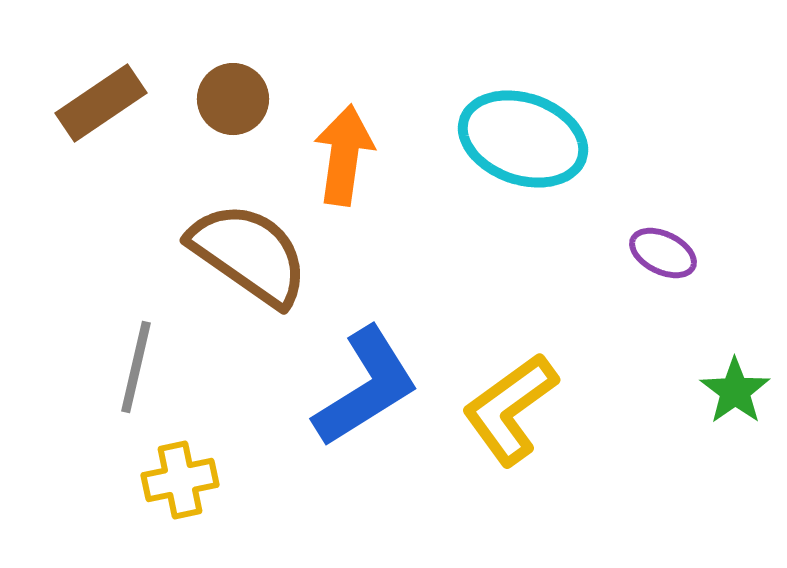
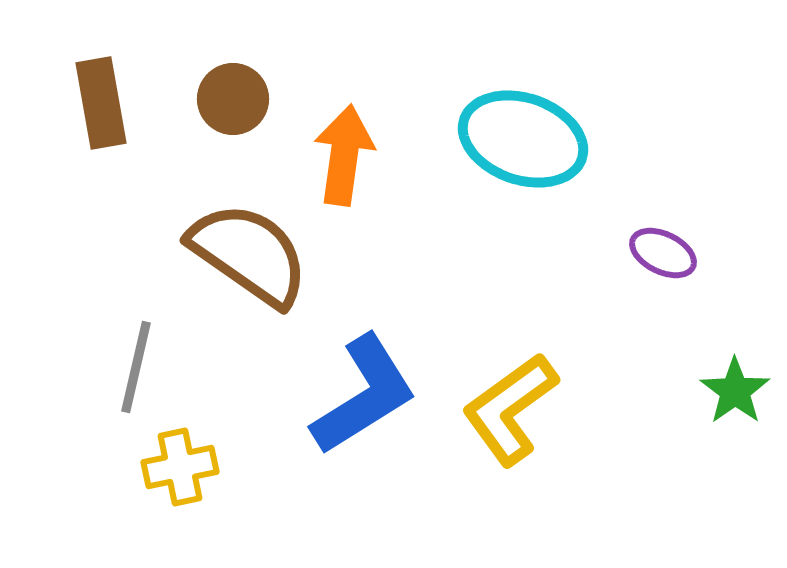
brown rectangle: rotated 66 degrees counterclockwise
blue L-shape: moved 2 px left, 8 px down
yellow cross: moved 13 px up
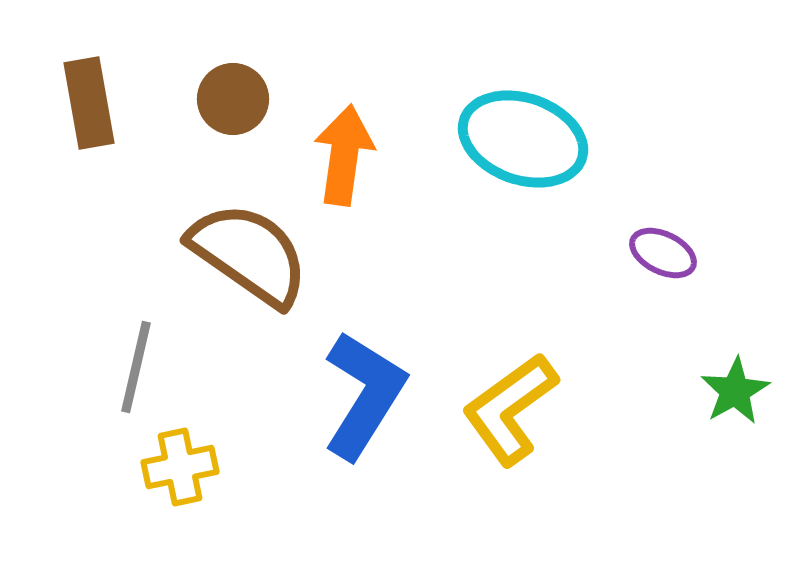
brown rectangle: moved 12 px left
green star: rotated 6 degrees clockwise
blue L-shape: rotated 26 degrees counterclockwise
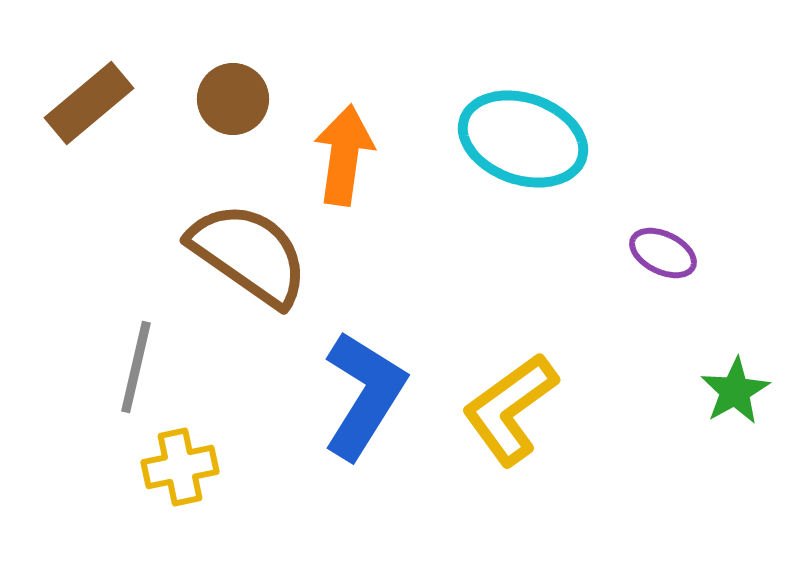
brown rectangle: rotated 60 degrees clockwise
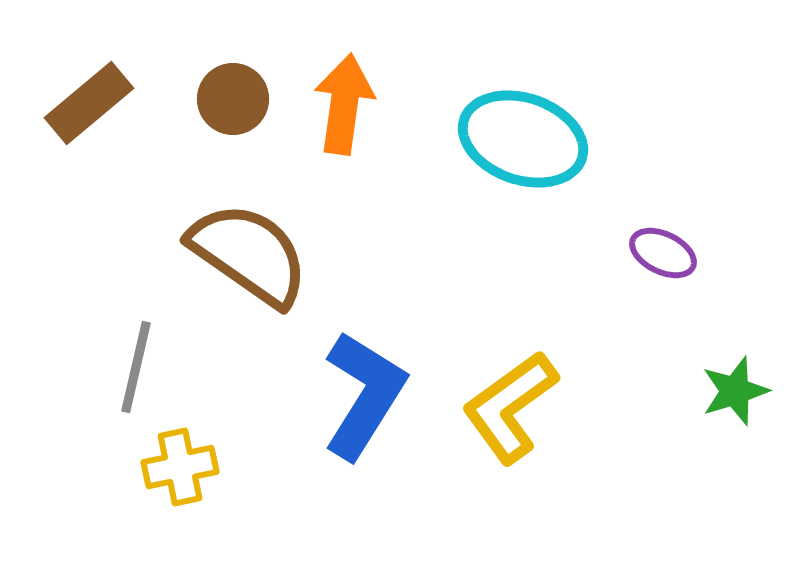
orange arrow: moved 51 px up
green star: rotated 12 degrees clockwise
yellow L-shape: moved 2 px up
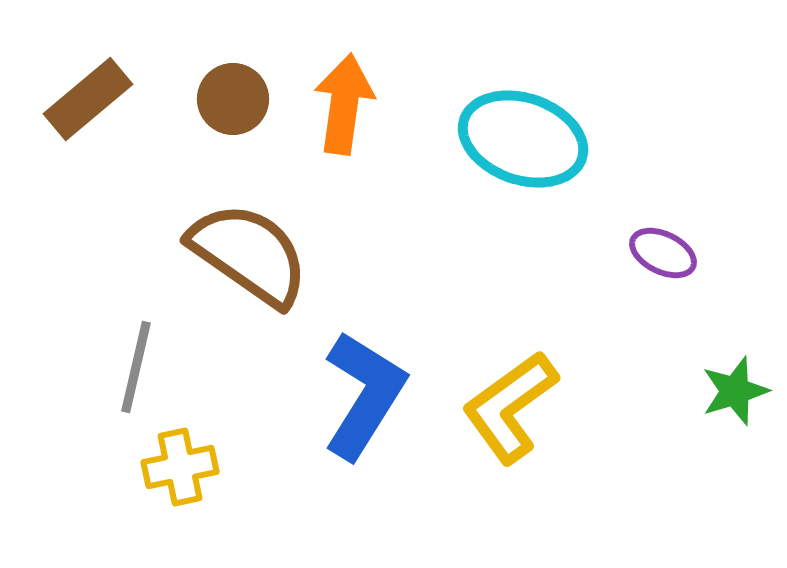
brown rectangle: moved 1 px left, 4 px up
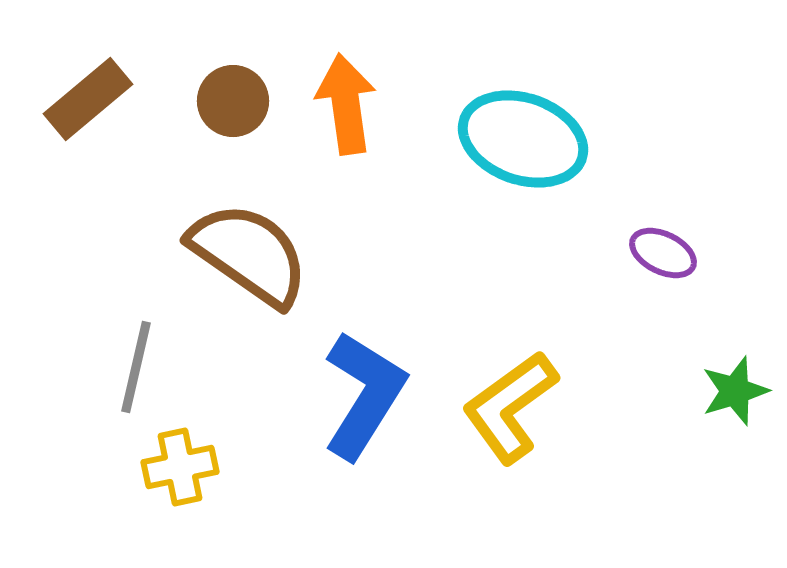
brown circle: moved 2 px down
orange arrow: moved 2 px right; rotated 16 degrees counterclockwise
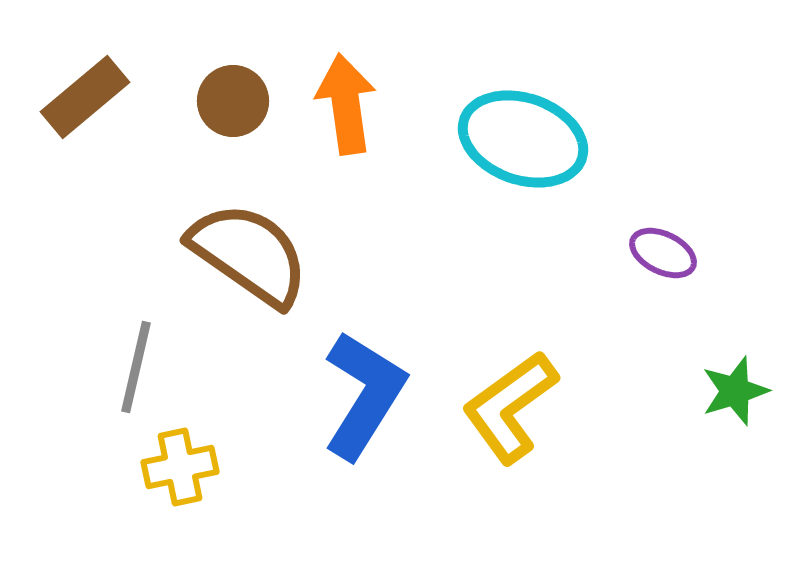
brown rectangle: moved 3 px left, 2 px up
